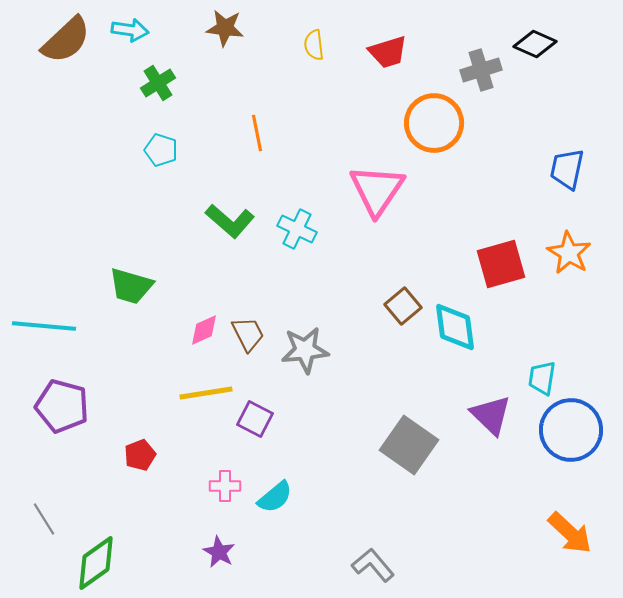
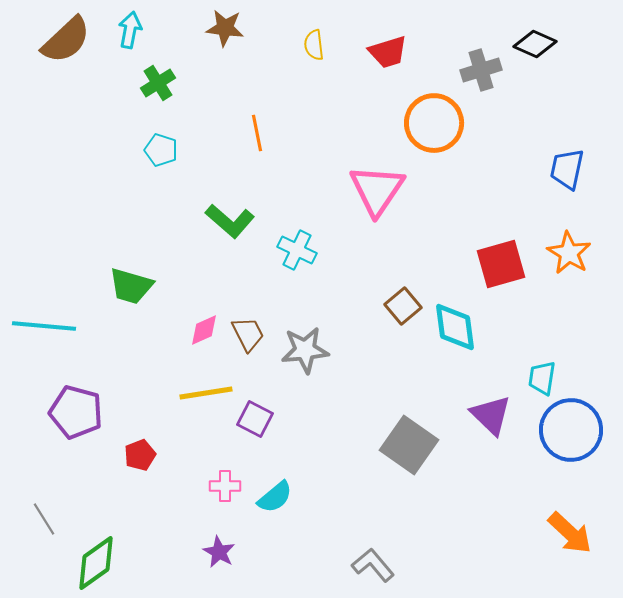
cyan arrow: rotated 87 degrees counterclockwise
cyan cross: moved 21 px down
purple pentagon: moved 14 px right, 6 px down
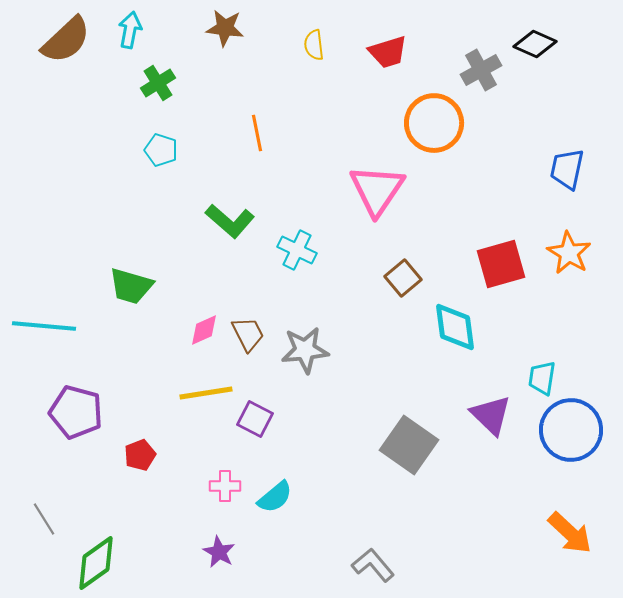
gray cross: rotated 12 degrees counterclockwise
brown square: moved 28 px up
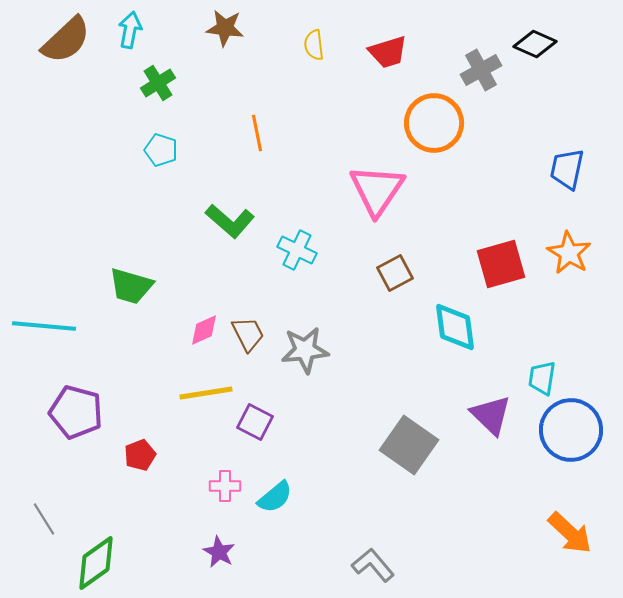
brown square: moved 8 px left, 5 px up; rotated 12 degrees clockwise
purple square: moved 3 px down
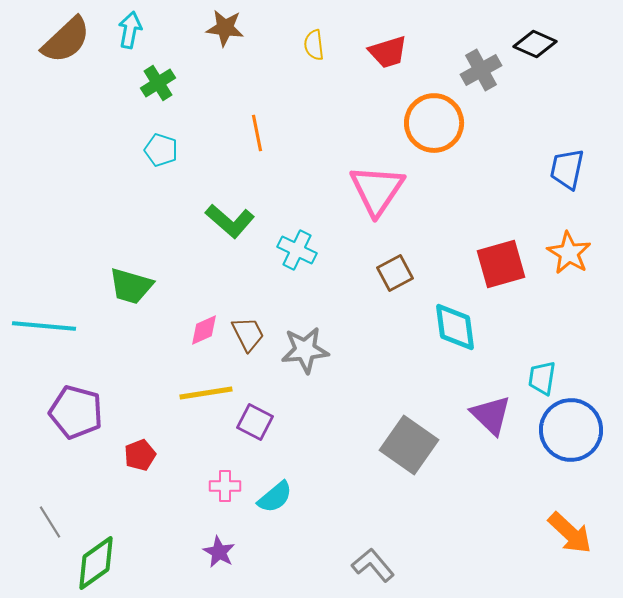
gray line: moved 6 px right, 3 px down
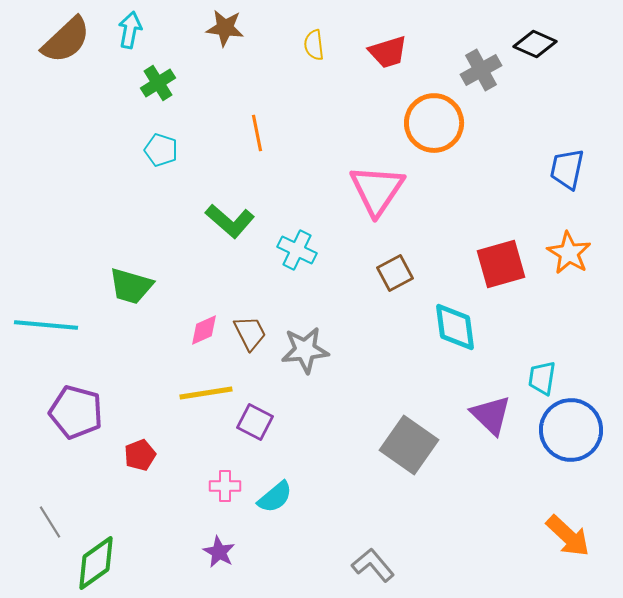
cyan line: moved 2 px right, 1 px up
brown trapezoid: moved 2 px right, 1 px up
orange arrow: moved 2 px left, 3 px down
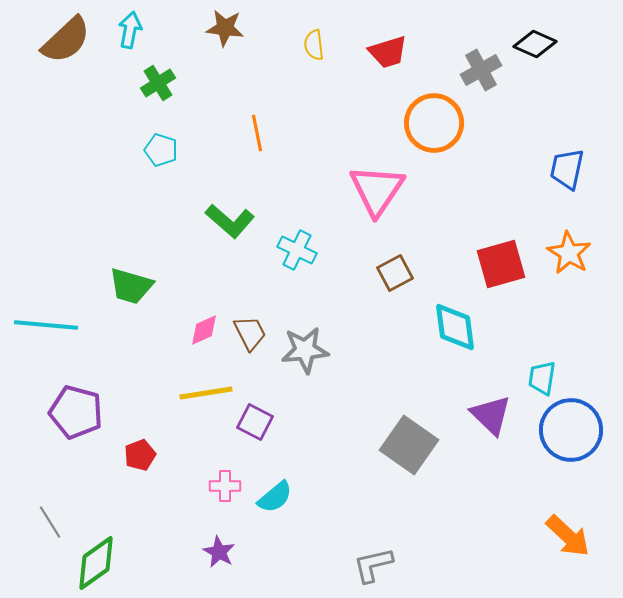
gray L-shape: rotated 63 degrees counterclockwise
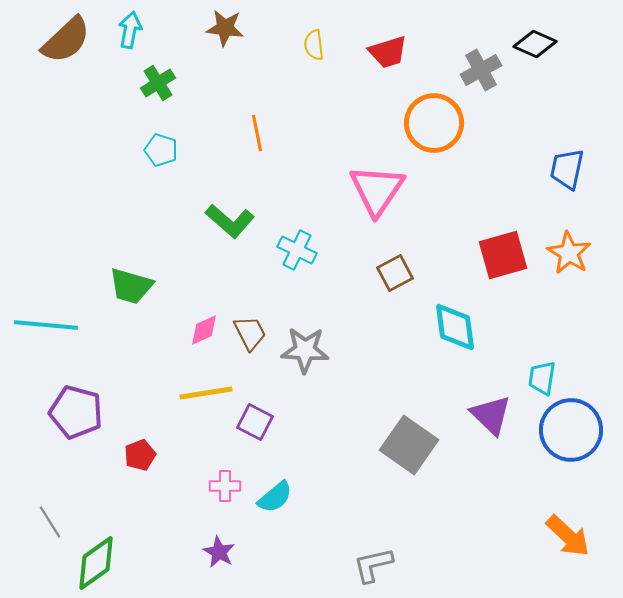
red square: moved 2 px right, 9 px up
gray star: rotated 9 degrees clockwise
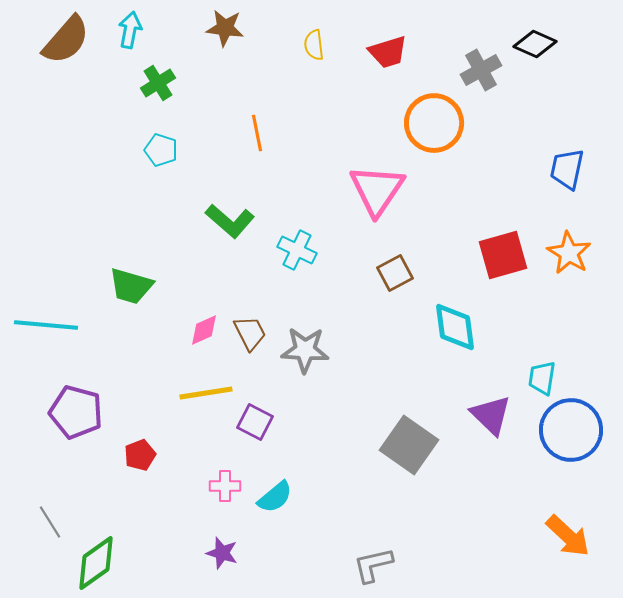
brown semicircle: rotated 6 degrees counterclockwise
purple star: moved 3 px right, 1 px down; rotated 12 degrees counterclockwise
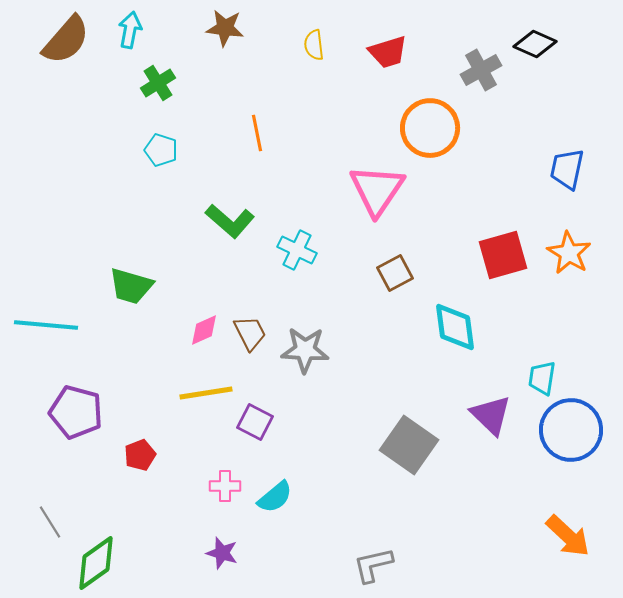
orange circle: moved 4 px left, 5 px down
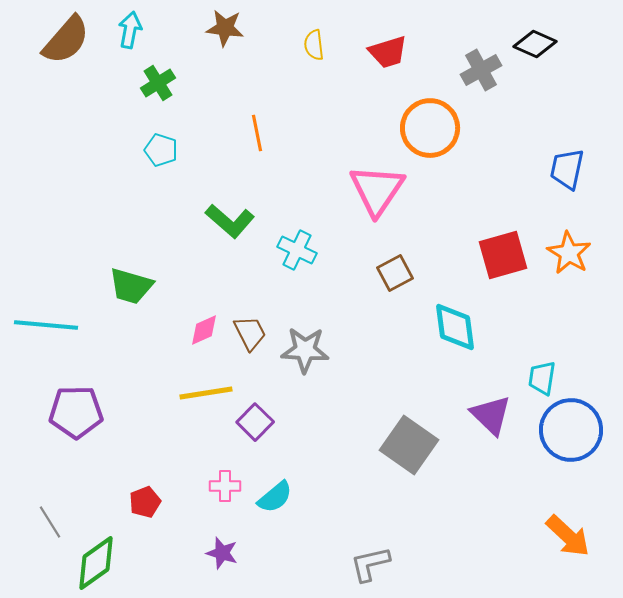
purple pentagon: rotated 16 degrees counterclockwise
purple square: rotated 18 degrees clockwise
red pentagon: moved 5 px right, 47 px down
gray L-shape: moved 3 px left, 1 px up
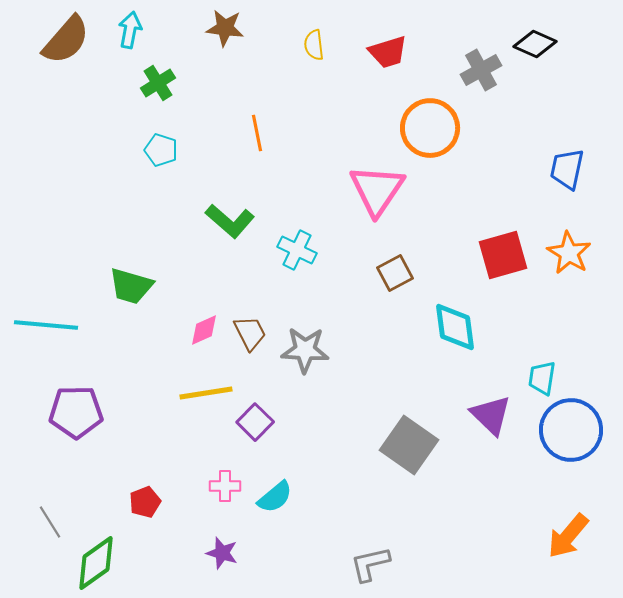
orange arrow: rotated 87 degrees clockwise
